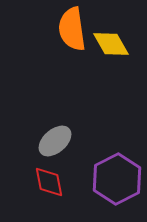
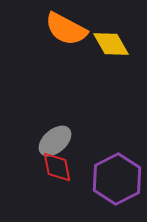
orange semicircle: moved 6 px left; rotated 54 degrees counterclockwise
red diamond: moved 8 px right, 15 px up
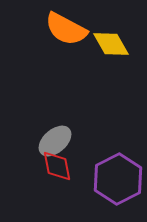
red diamond: moved 1 px up
purple hexagon: moved 1 px right
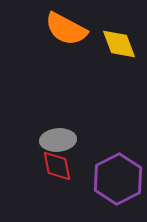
yellow diamond: moved 8 px right; rotated 9 degrees clockwise
gray ellipse: moved 3 px right, 1 px up; rotated 36 degrees clockwise
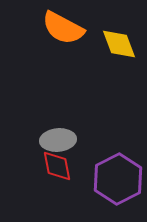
orange semicircle: moved 3 px left, 1 px up
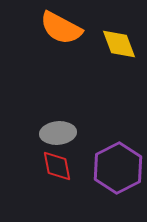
orange semicircle: moved 2 px left
gray ellipse: moved 7 px up
purple hexagon: moved 11 px up
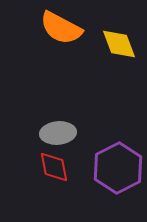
red diamond: moved 3 px left, 1 px down
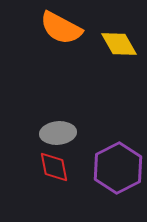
yellow diamond: rotated 9 degrees counterclockwise
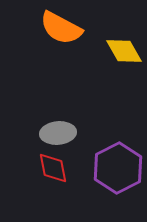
yellow diamond: moved 5 px right, 7 px down
red diamond: moved 1 px left, 1 px down
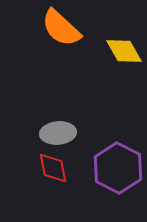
orange semicircle: rotated 15 degrees clockwise
purple hexagon: rotated 6 degrees counterclockwise
